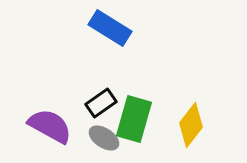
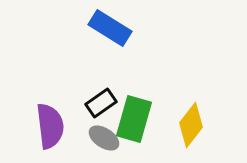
purple semicircle: rotated 54 degrees clockwise
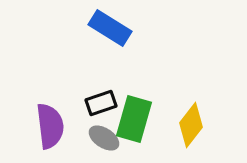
black rectangle: rotated 16 degrees clockwise
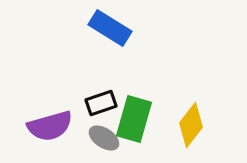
purple semicircle: rotated 81 degrees clockwise
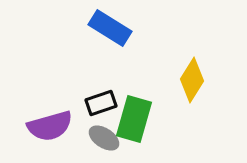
yellow diamond: moved 1 px right, 45 px up; rotated 6 degrees counterclockwise
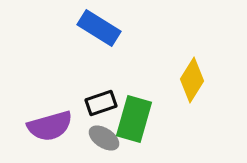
blue rectangle: moved 11 px left
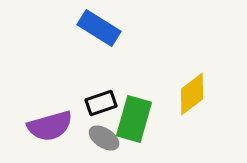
yellow diamond: moved 14 px down; rotated 21 degrees clockwise
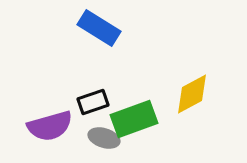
yellow diamond: rotated 9 degrees clockwise
black rectangle: moved 8 px left, 1 px up
green rectangle: rotated 54 degrees clockwise
gray ellipse: rotated 16 degrees counterclockwise
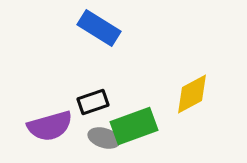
green rectangle: moved 7 px down
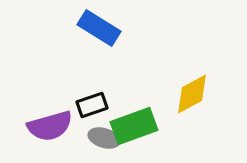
black rectangle: moved 1 px left, 3 px down
